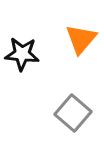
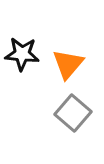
orange triangle: moved 13 px left, 25 px down
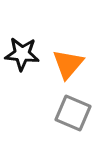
gray square: rotated 18 degrees counterclockwise
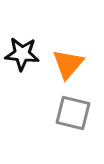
gray square: rotated 9 degrees counterclockwise
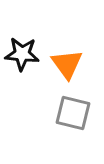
orange triangle: moved 1 px left; rotated 16 degrees counterclockwise
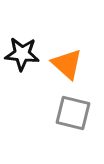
orange triangle: rotated 12 degrees counterclockwise
